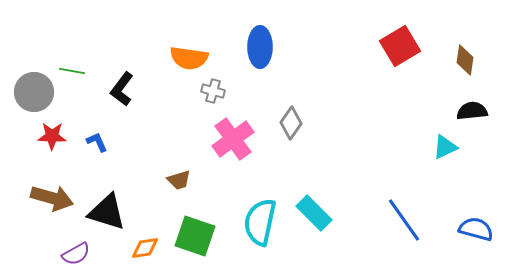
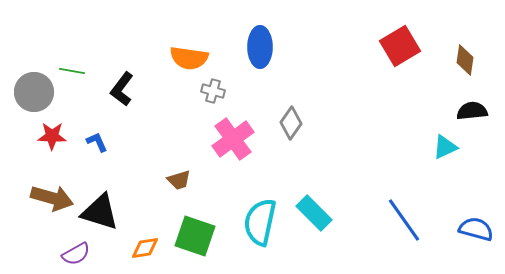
black triangle: moved 7 px left
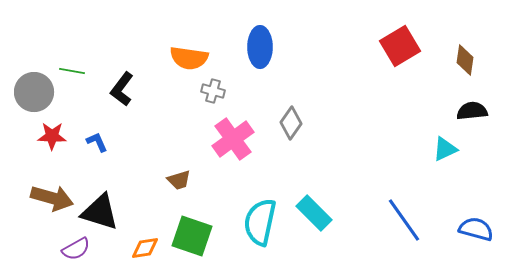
cyan triangle: moved 2 px down
green square: moved 3 px left
purple semicircle: moved 5 px up
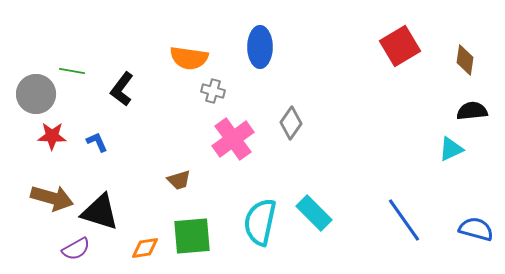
gray circle: moved 2 px right, 2 px down
cyan triangle: moved 6 px right
green square: rotated 24 degrees counterclockwise
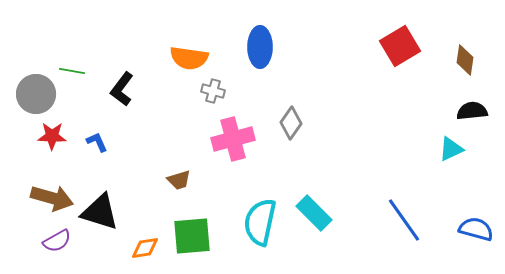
pink cross: rotated 21 degrees clockwise
purple semicircle: moved 19 px left, 8 px up
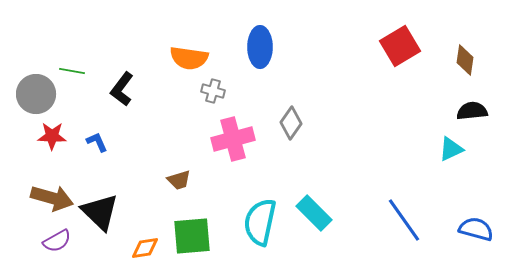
black triangle: rotated 27 degrees clockwise
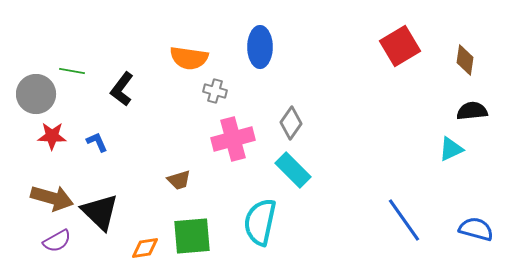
gray cross: moved 2 px right
cyan rectangle: moved 21 px left, 43 px up
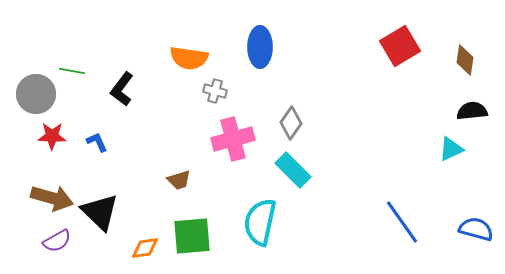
blue line: moved 2 px left, 2 px down
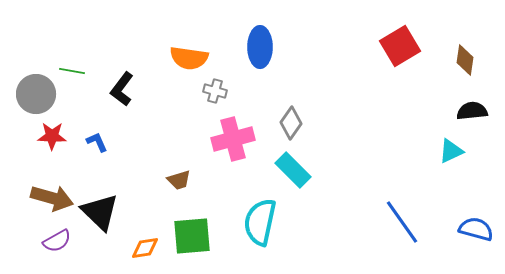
cyan triangle: moved 2 px down
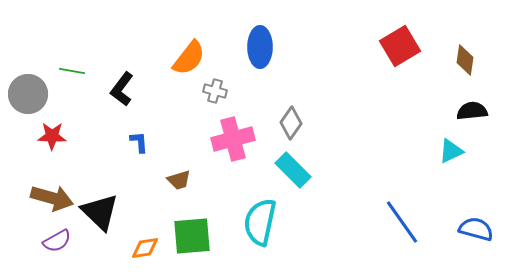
orange semicircle: rotated 60 degrees counterclockwise
gray circle: moved 8 px left
blue L-shape: moved 42 px right; rotated 20 degrees clockwise
